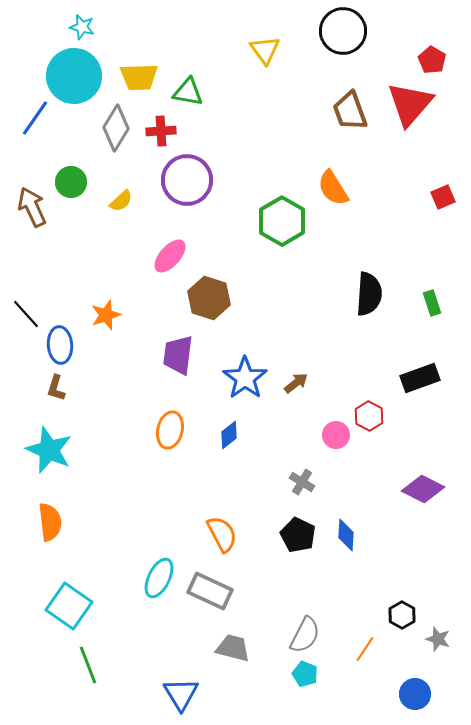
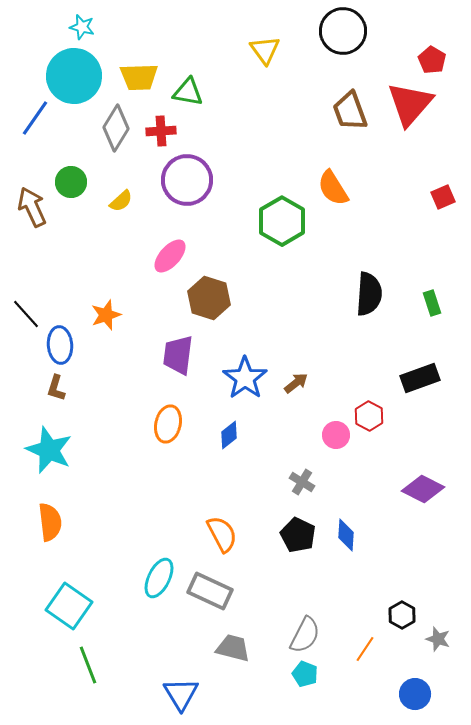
orange ellipse at (170, 430): moved 2 px left, 6 px up
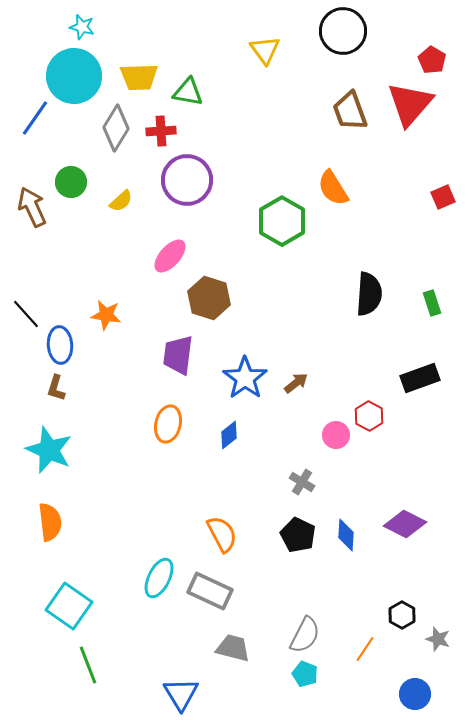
orange star at (106, 315): rotated 28 degrees clockwise
purple diamond at (423, 489): moved 18 px left, 35 px down
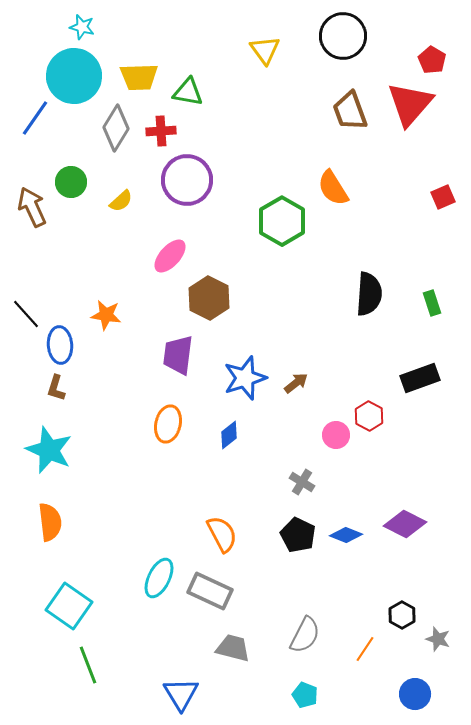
black circle at (343, 31): moved 5 px down
brown hexagon at (209, 298): rotated 9 degrees clockwise
blue star at (245, 378): rotated 18 degrees clockwise
blue diamond at (346, 535): rotated 72 degrees counterclockwise
cyan pentagon at (305, 674): moved 21 px down
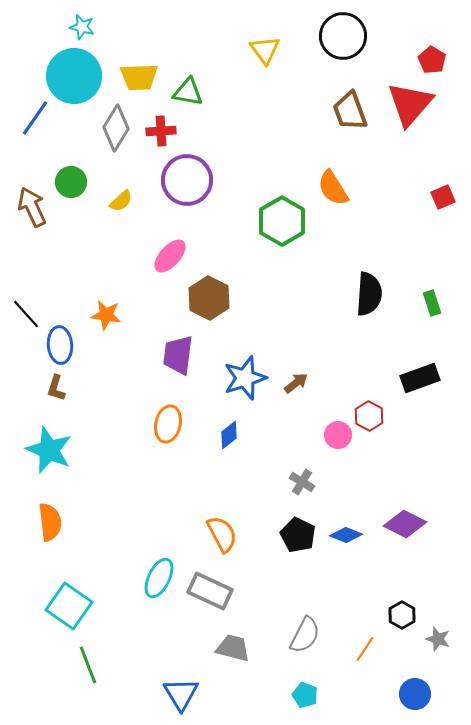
pink circle at (336, 435): moved 2 px right
